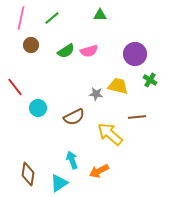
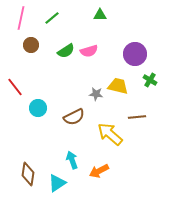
cyan triangle: moved 2 px left
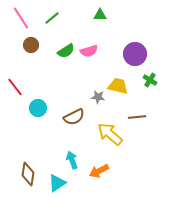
pink line: rotated 45 degrees counterclockwise
gray star: moved 2 px right, 3 px down
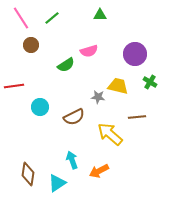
green semicircle: moved 14 px down
green cross: moved 2 px down
red line: moved 1 px left, 1 px up; rotated 60 degrees counterclockwise
cyan circle: moved 2 px right, 1 px up
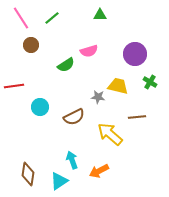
cyan triangle: moved 2 px right, 2 px up
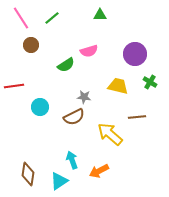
gray star: moved 14 px left
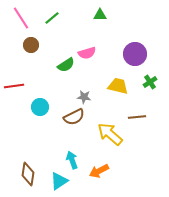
pink semicircle: moved 2 px left, 2 px down
green cross: rotated 24 degrees clockwise
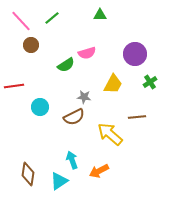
pink line: moved 3 px down; rotated 10 degrees counterclockwise
yellow trapezoid: moved 5 px left, 2 px up; rotated 105 degrees clockwise
